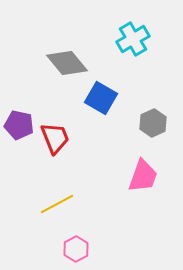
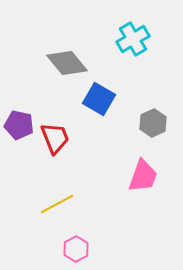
blue square: moved 2 px left, 1 px down
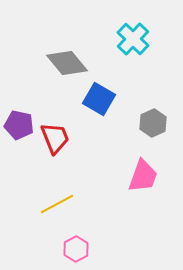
cyan cross: rotated 16 degrees counterclockwise
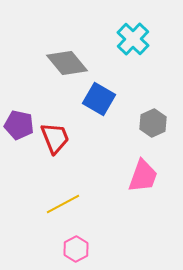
yellow line: moved 6 px right
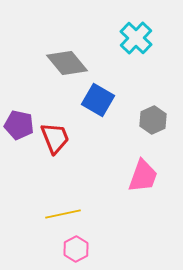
cyan cross: moved 3 px right, 1 px up
blue square: moved 1 px left, 1 px down
gray hexagon: moved 3 px up
yellow line: moved 10 px down; rotated 16 degrees clockwise
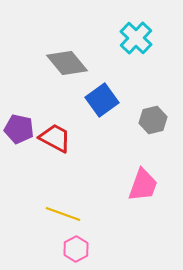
blue square: moved 4 px right; rotated 24 degrees clockwise
gray hexagon: rotated 12 degrees clockwise
purple pentagon: moved 4 px down
red trapezoid: rotated 40 degrees counterclockwise
pink trapezoid: moved 9 px down
yellow line: rotated 32 degrees clockwise
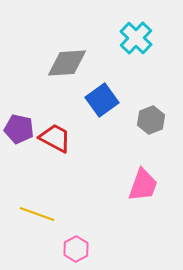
gray diamond: rotated 54 degrees counterclockwise
gray hexagon: moved 2 px left; rotated 8 degrees counterclockwise
yellow line: moved 26 px left
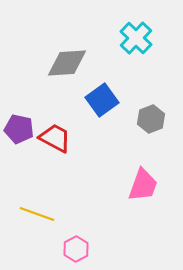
gray hexagon: moved 1 px up
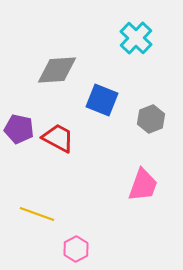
gray diamond: moved 10 px left, 7 px down
blue square: rotated 32 degrees counterclockwise
red trapezoid: moved 3 px right
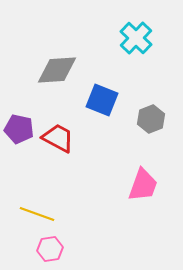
pink hexagon: moved 26 px left; rotated 20 degrees clockwise
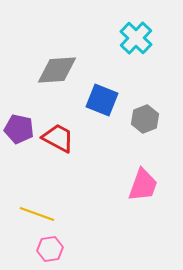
gray hexagon: moved 6 px left
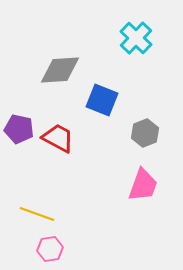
gray diamond: moved 3 px right
gray hexagon: moved 14 px down
